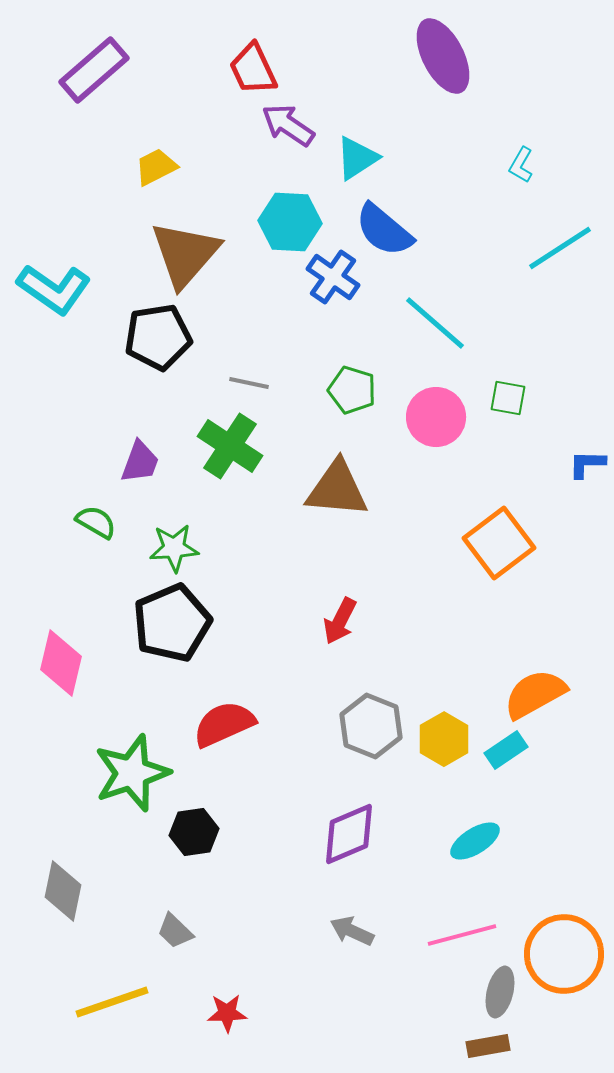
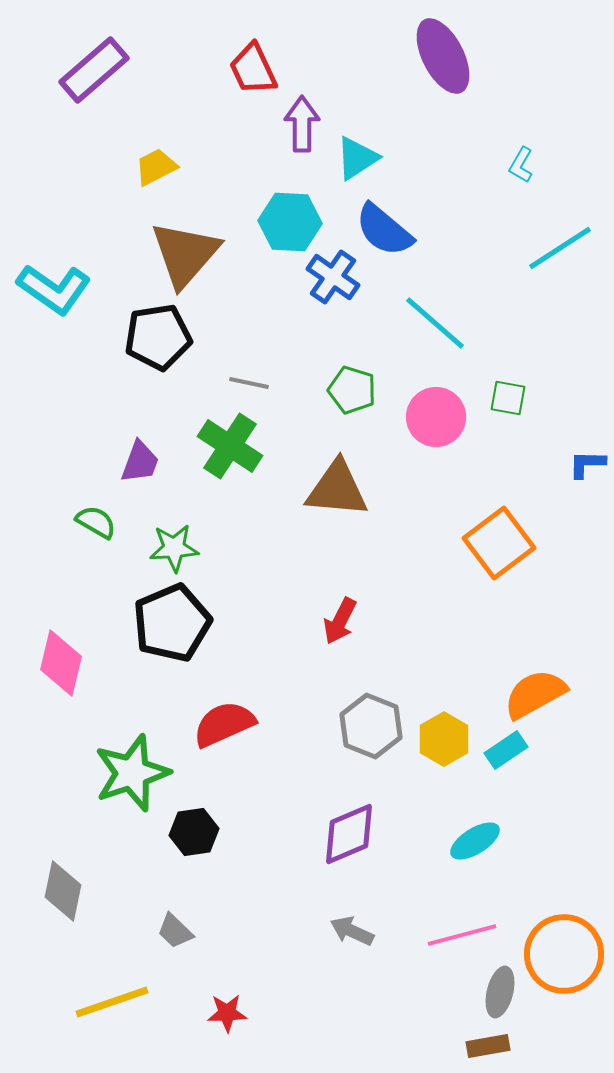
purple arrow at (288, 125): moved 14 px right, 1 px up; rotated 56 degrees clockwise
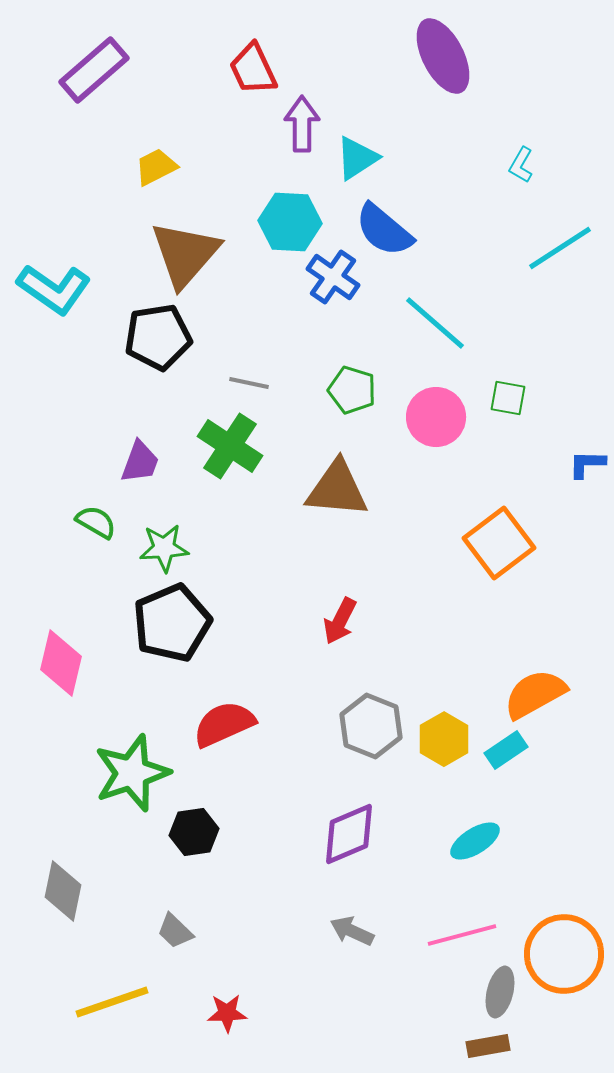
green star at (174, 548): moved 10 px left
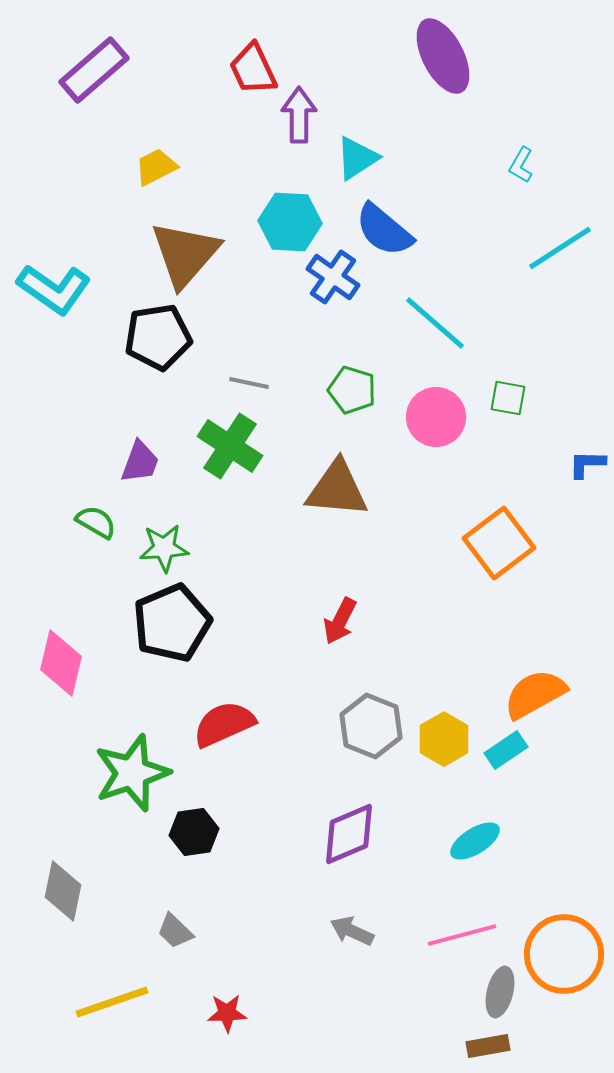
purple arrow at (302, 124): moved 3 px left, 9 px up
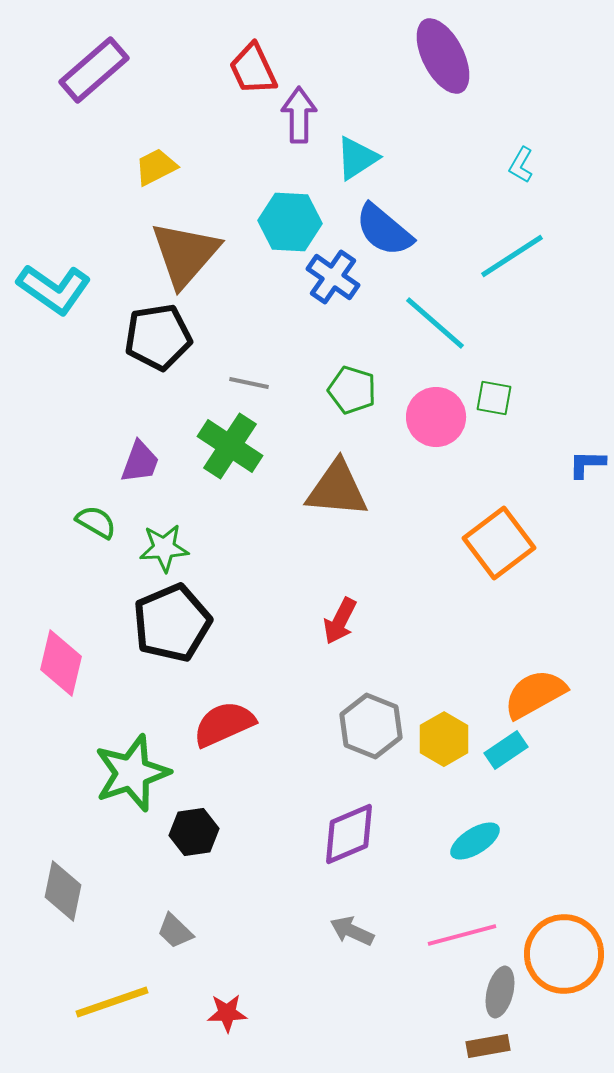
cyan line at (560, 248): moved 48 px left, 8 px down
green square at (508, 398): moved 14 px left
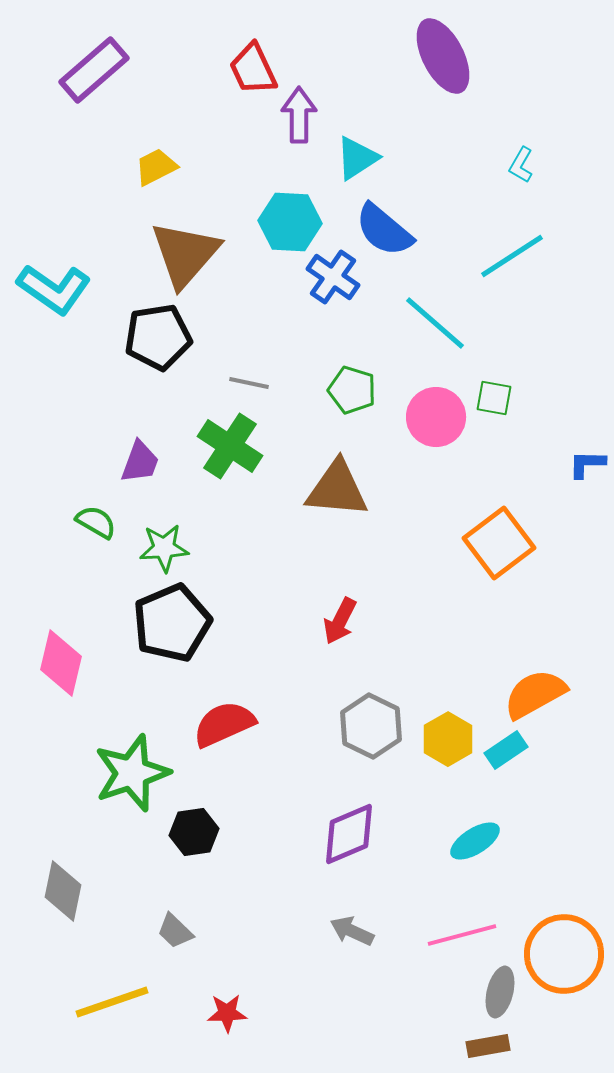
gray hexagon at (371, 726): rotated 4 degrees clockwise
yellow hexagon at (444, 739): moved 4 px right
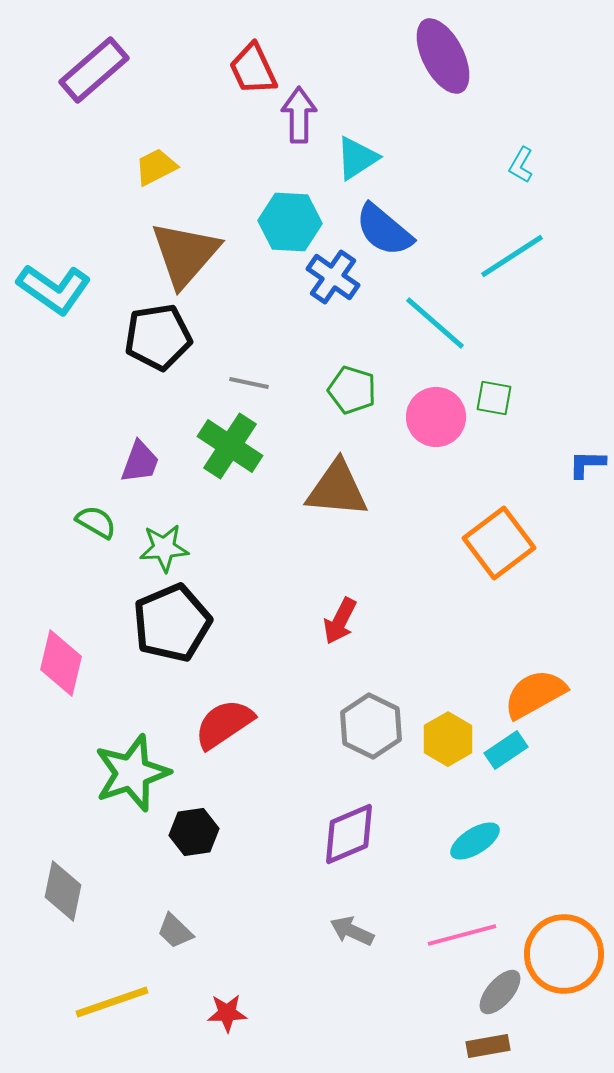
red semicircle at (224, 724): rotated 10 degrees counterclockwise
gray ellipse at (500, 992): rotated 27 degrees clockwise
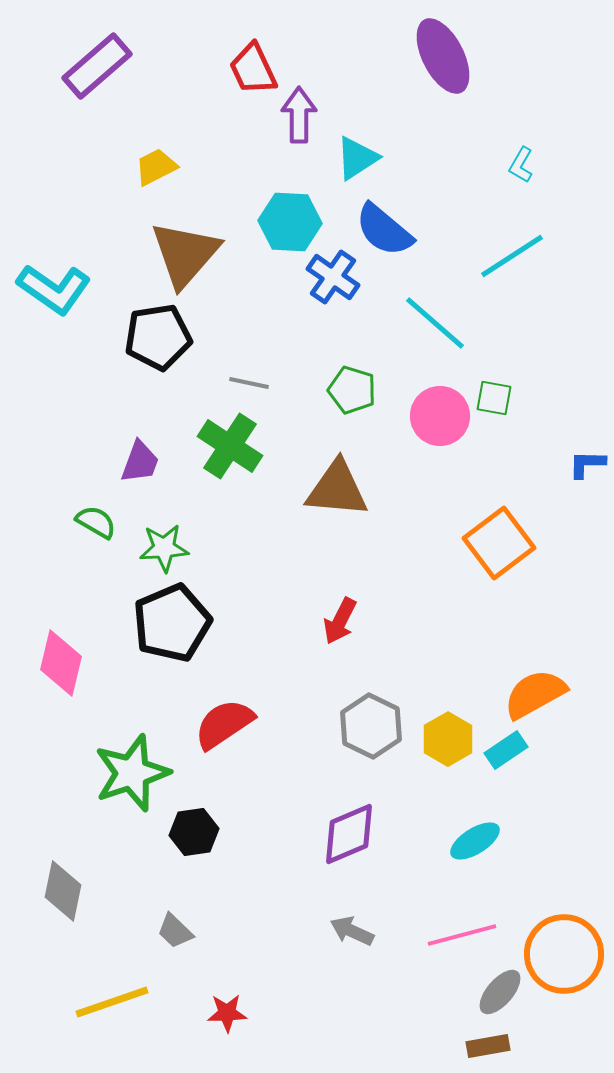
purple rectangle at (94, 70): moved 3 px right, 4 px up
pink circle at (436, 417): moved 4 px right, 1 px up
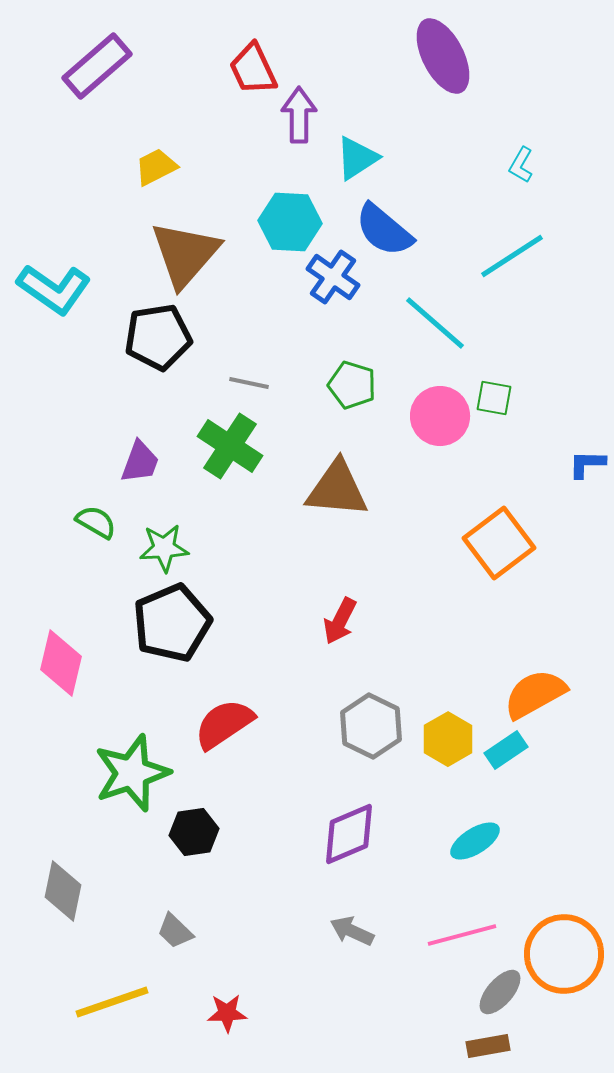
green pentagon at (352, 390): moved 5 px up
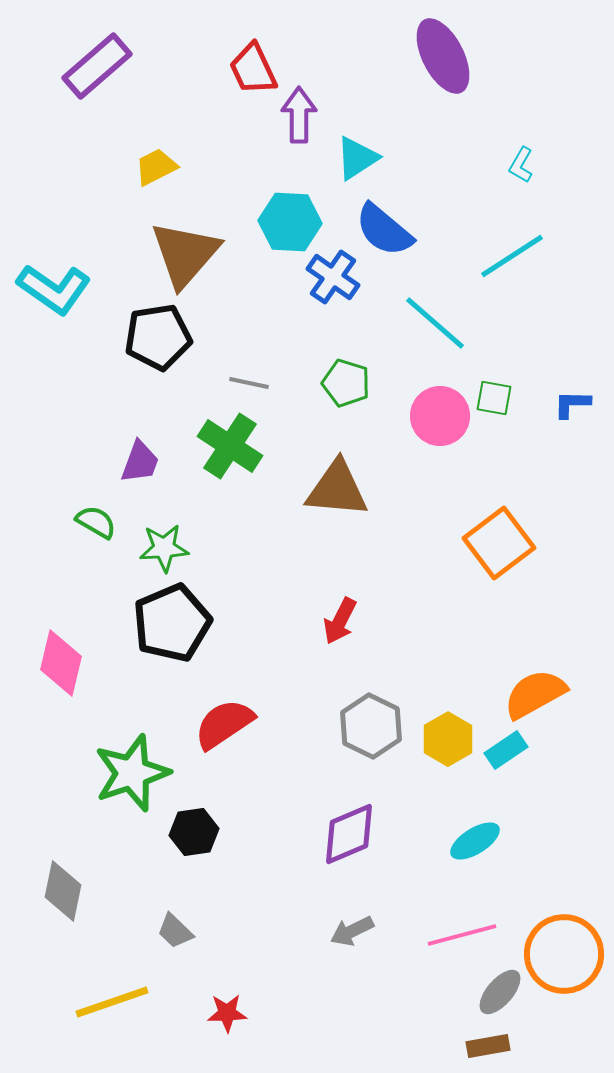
green pentagon at (352, 385): moved 6 px left, 2 px up
blue L-shape at (587, 464): moved 15 px left, 60 px up
gray arrow at (352, 931): rotated 51 degrees counterclockwise
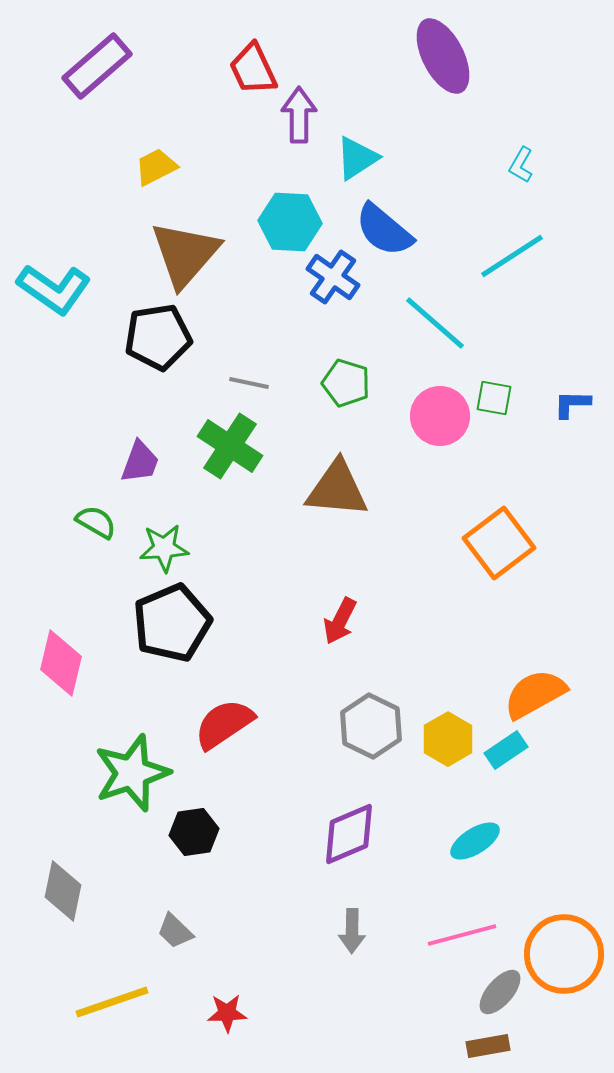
gray arrow at (352, 931): rotated 63 degrees counterclockwise
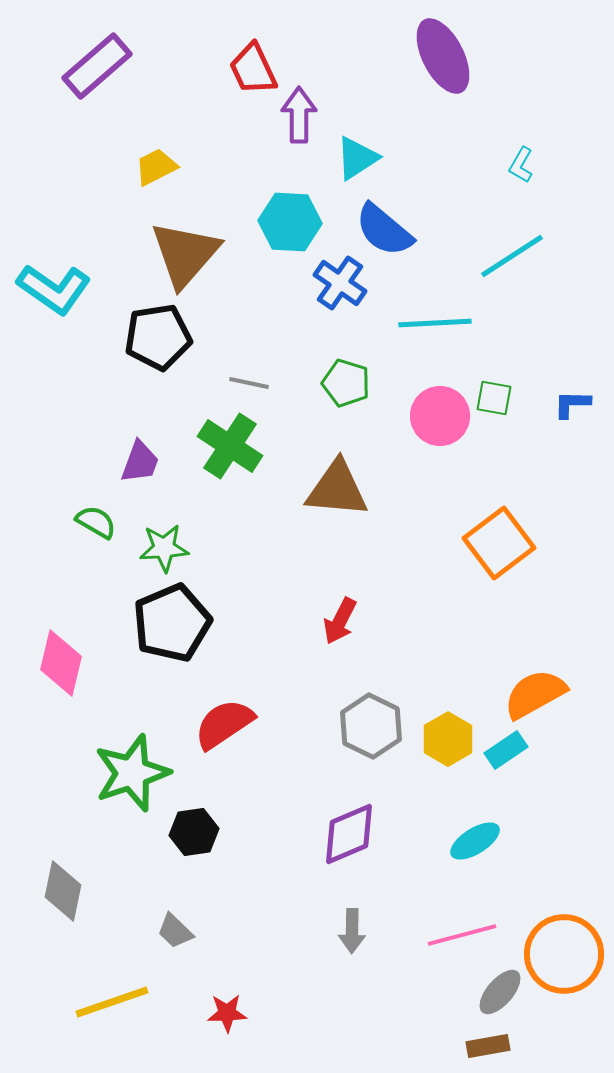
blue cross at (333, 277): moved 7 px right, 6 px down
cyan line at (435, 323): rotated 44 degrees counterclockwise
